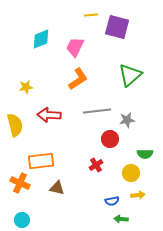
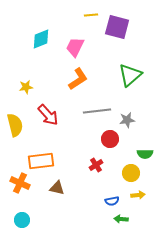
red arrow: moved 1 px left; rotated 135 degrees counterclockwise
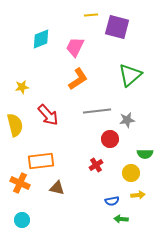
yellow star: moved 4 px left
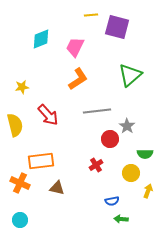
gray star: moved 6 px down; rotated 28 degrees counterclockwise
yellow arrow: moved 10 px right, 4 px up; rotated 64 degrees counterclockwise
cyan circle: moved 2 px left
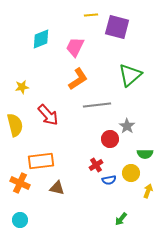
gray line: moved 6 px up
blue semicircle: moved 3 px left, 21 px up
green arrow: rotated 56 degrees counterclockwise
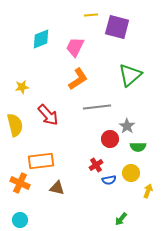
gray line: moved 2 px down
green semicircle: moved 7 px left, 7 px up
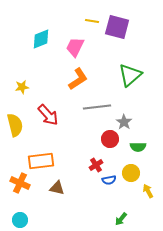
yellow line: moved 1 px right, 6 px down; rotated 16 degrees clockwise
gray star: moved 3 px left, 4 px up
yellow arrow: rotated 48 degrees counterclockwise
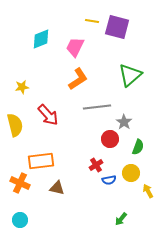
green semicircle: rotated 70 degrees counterclockwise
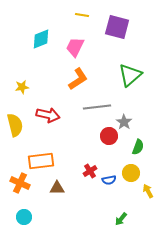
yellow line: moved 10 px left, 6 px up
red arrow: rotated 35 degrees counterclockwise
red circle: moved 1 px left, 3 px up
red cross: moved 6 px left, 6 px down
brown triangle: rotated 14 degrees counterclockwise
cyan circle: moved 4 px right, 3 px up
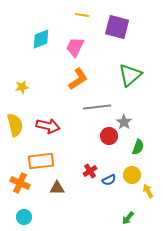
red arrow: moved 11 px down
yellow circle: moved 1 px right, 2 px down
blue semicircle: rotated 16 degrees counterclockwise
green arrow: moved 7 px right, 1 px up
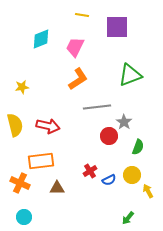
purple square: rotated 15 degrees counterclockwise
green triangle: rotated 20 degrees clockwise
